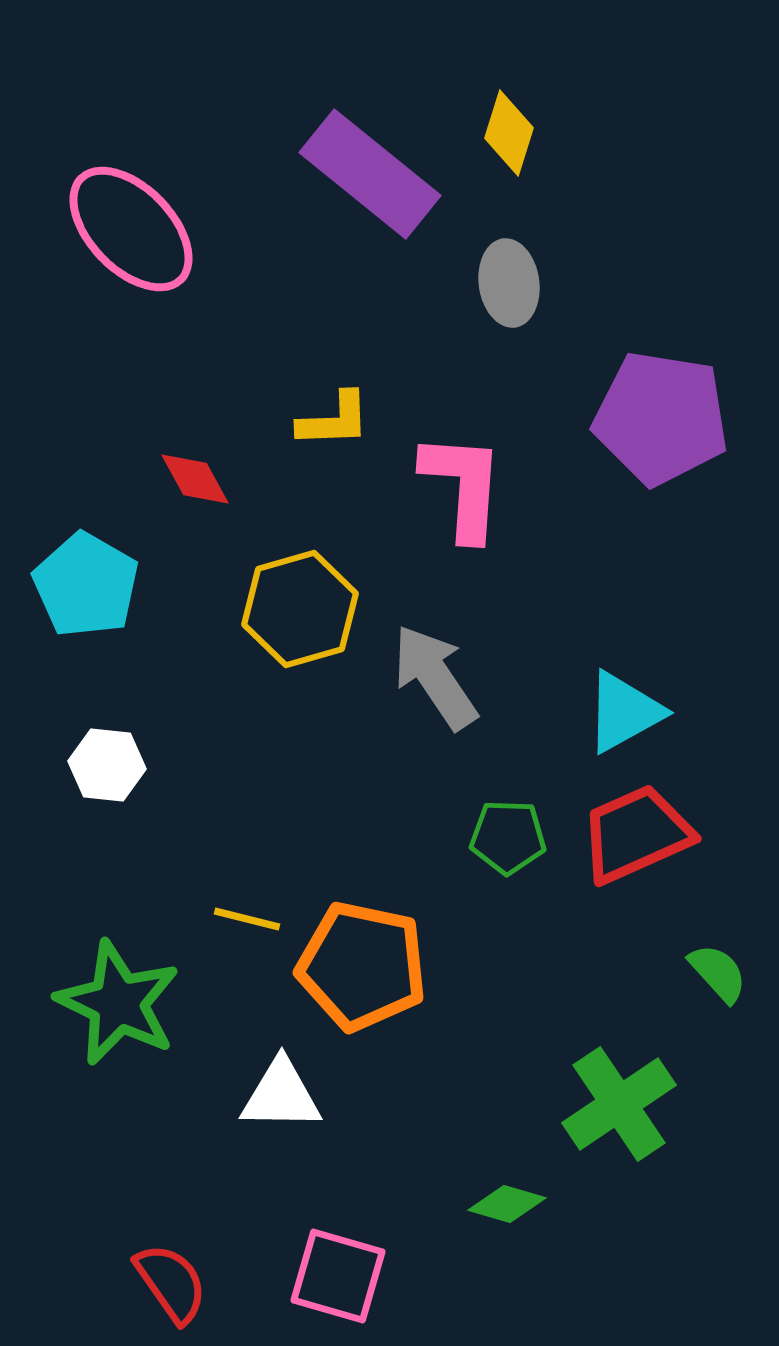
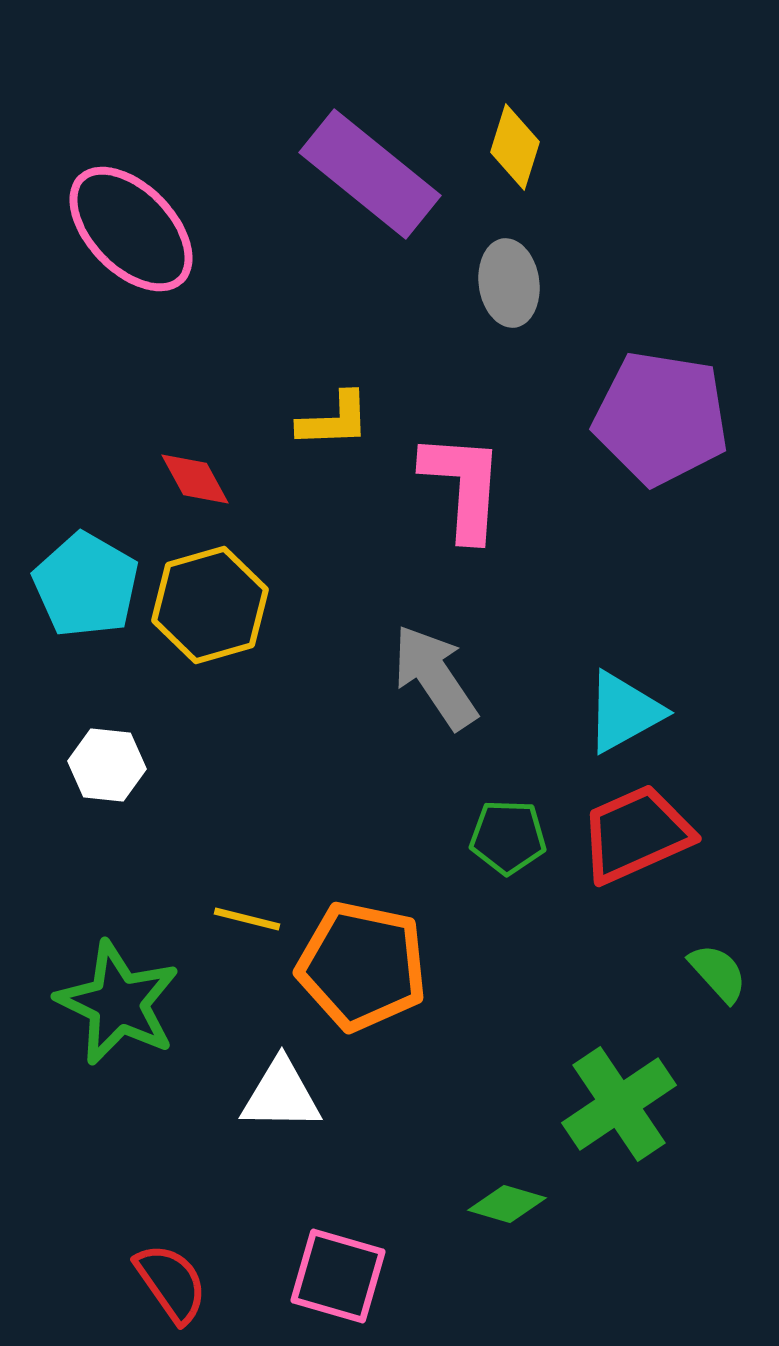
yellow diamond: moved 6 px right, 14 px down
yellow hexagon: moved 90 px left, 4 px up
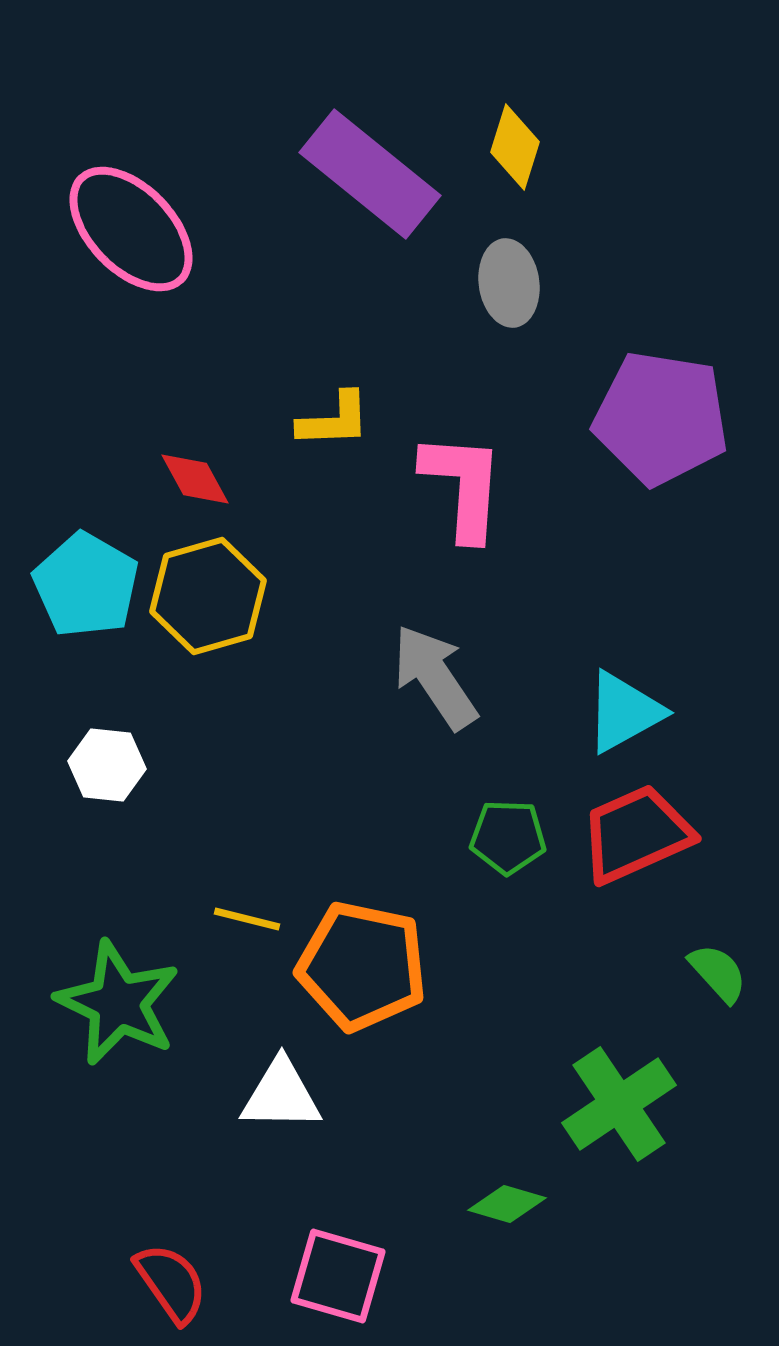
yellow hexagon: moved 2 px left, 9 px up
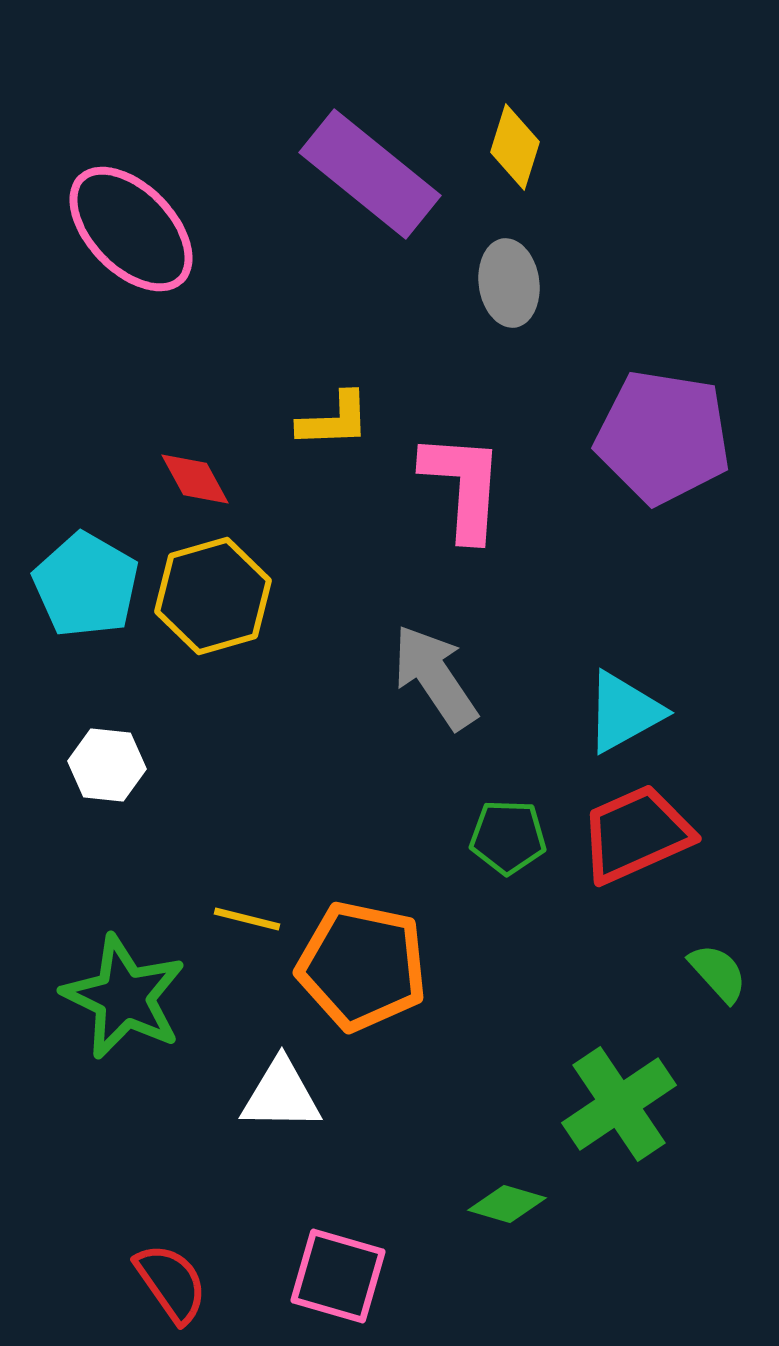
purple pentagon: moved 2 px right, 19 px down
yellow hexagon: moved 5 px right
green star: moved 6 px right, 6 px up
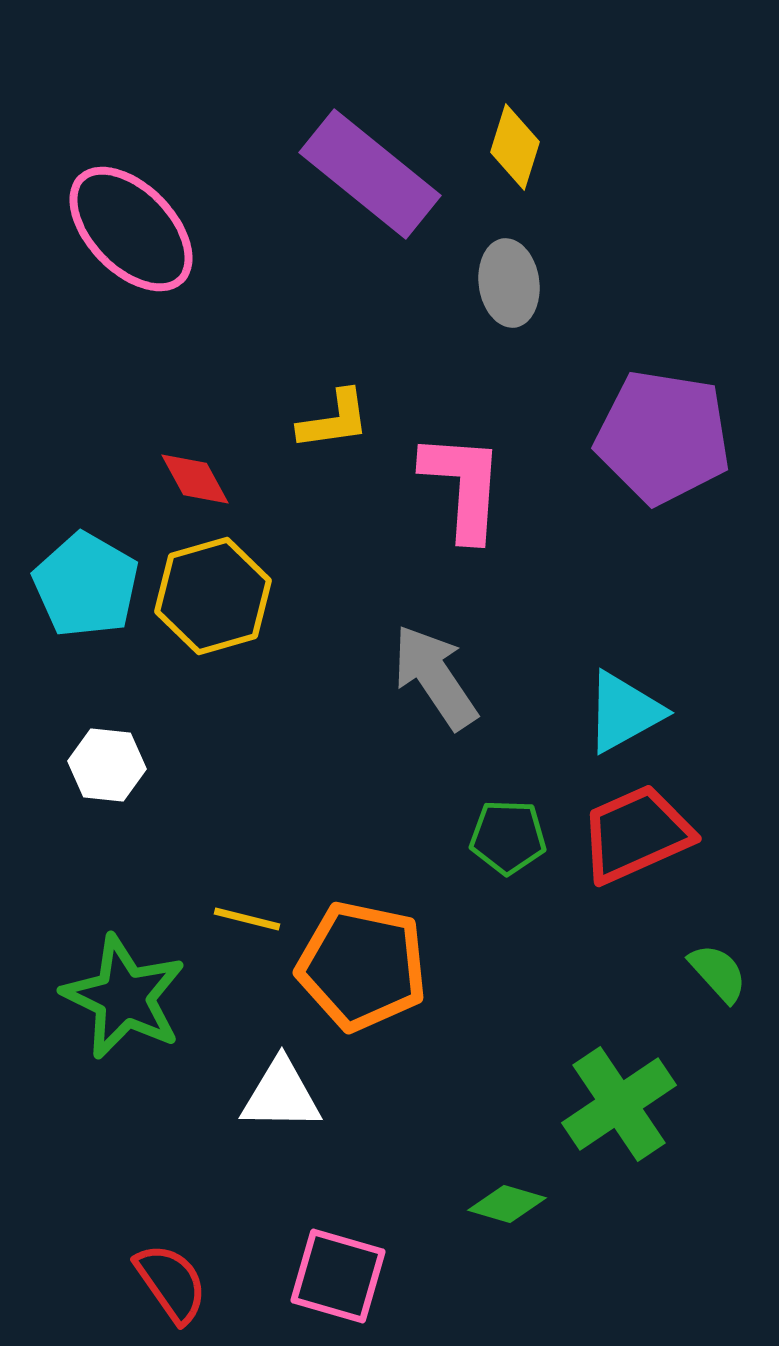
yellow L-shape: rotated 6 degrees counterclockwise
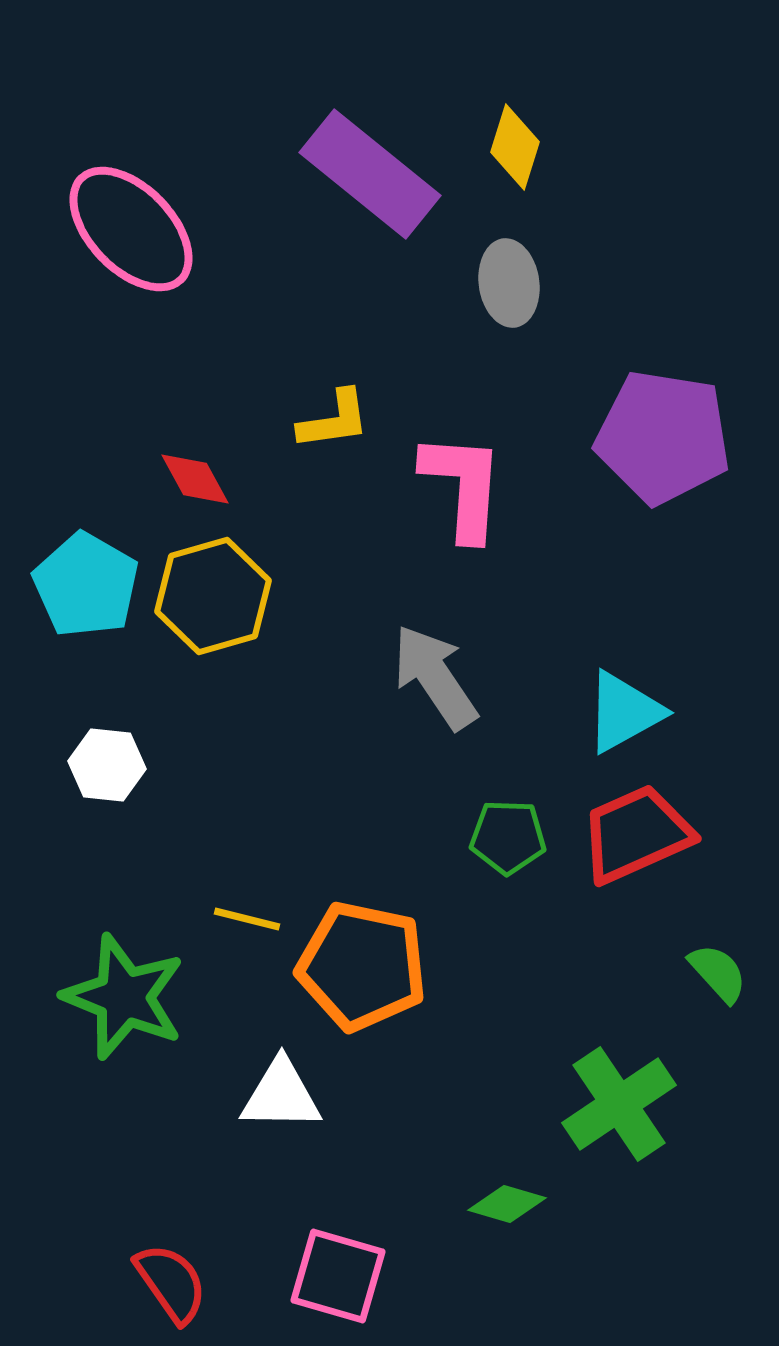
green star: rotated 4 degrees counterclockwise
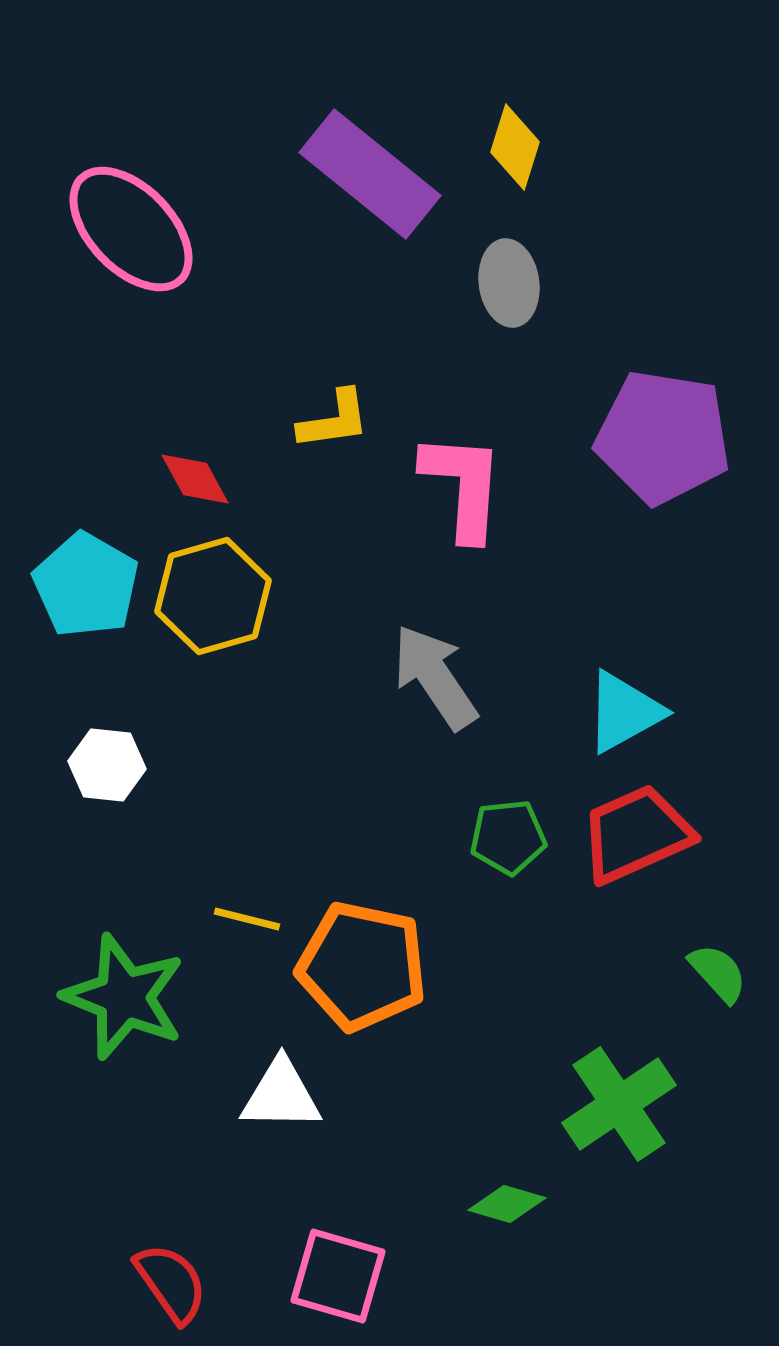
green pentagon: rotated 8 degrees counterclockwise
